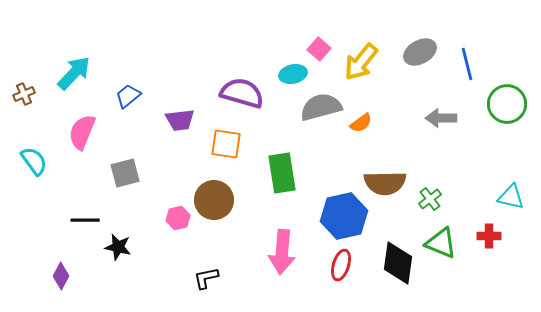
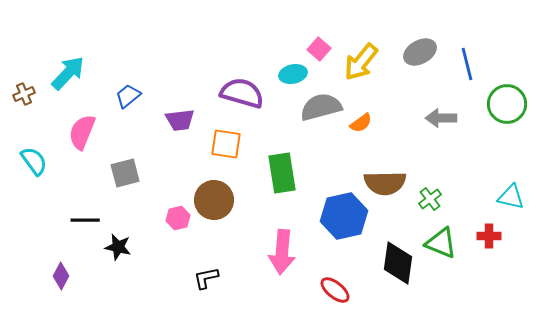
cyan arrow: moved 6 px left
red ellipse: moved 6 px left, 25 px down; rotated 68 degrees counterclockwise
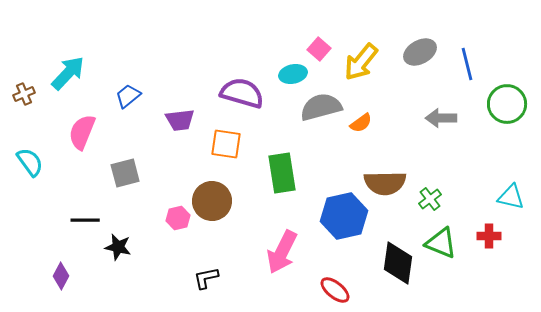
cyan semicircle: moved 4 px left, 1 px down
brown circle: moved 2 px left, 1 px down
pink arrow: rotated 21 degrees clockwise
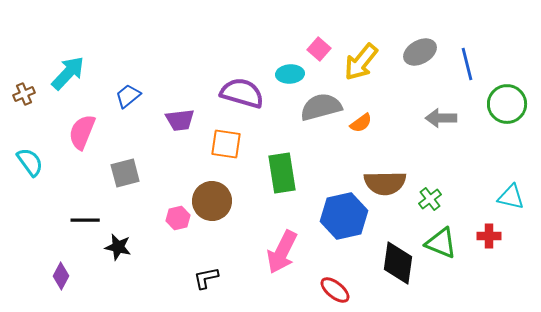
cyan ellipse: moved 3 px left; rotated 8 degrees clockwise
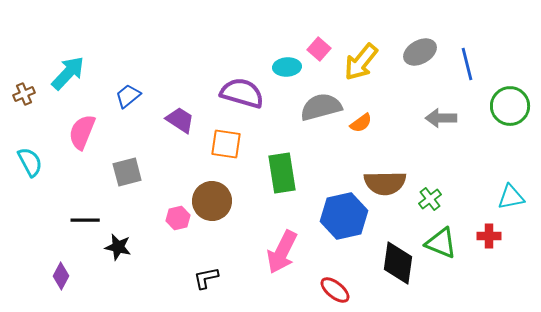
cyan ellipse: moved 3 px left, 7 px up
green circle: moved 3 px right, 2 px down
purple trapezoid: rotated 140 degrees counterclockwise
cyan semicircle: rotated 8 degrees clockwise
gray square: moved 2 px right, 1 px up
cyan triangle: rotated 24 degrees counterclockwise
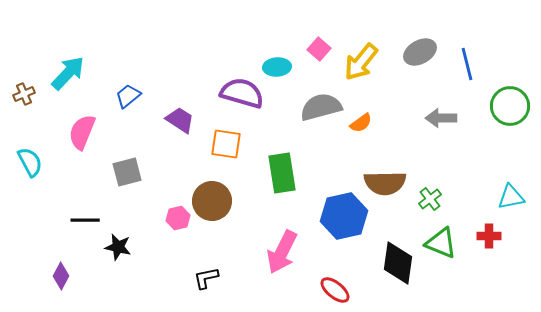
cyan ellipse: moved 10 px left
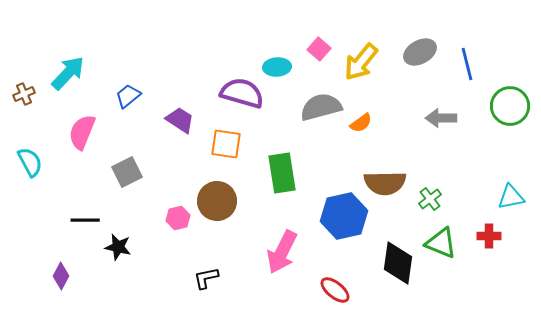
gray square: rotated 12 degrees counterclockwise
brown circle: moved 5 px right
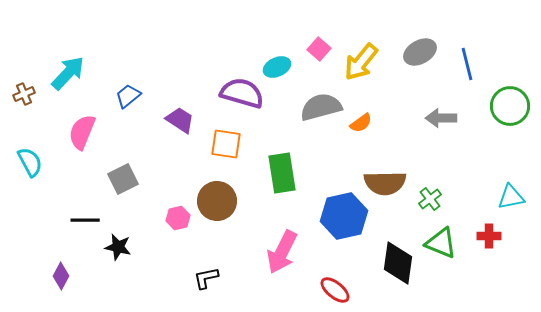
cyan ellipse: rotated 20 degrees counterclockwise
gray square: moved 4 px left, 7 px down
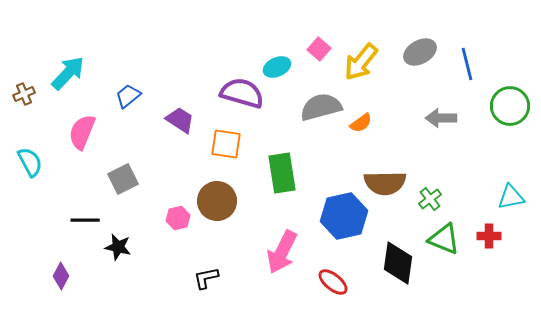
green triangle: moved 3 px right, 4 px up
red ellipse: moved 2 px left, 8 px up
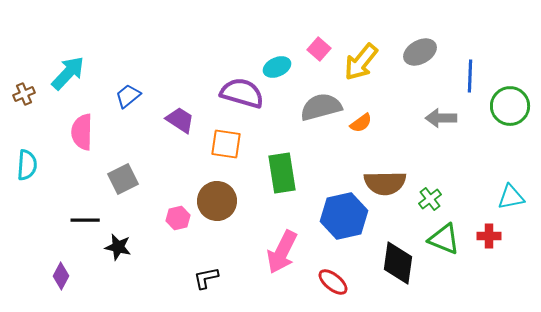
blue line: moved 3 px right, 12 px down; rotated 16 degrees clockwise
pink semicircle: rotated 21 degrees counterclockwise
cyan semicircle: moved 3 px left, 3 px down; rotated 32 degrees clockwise
